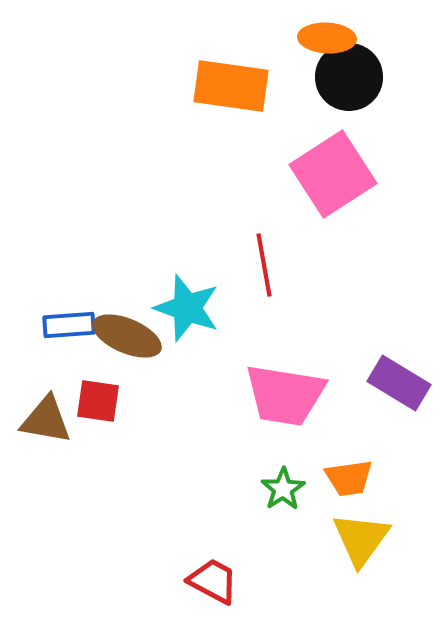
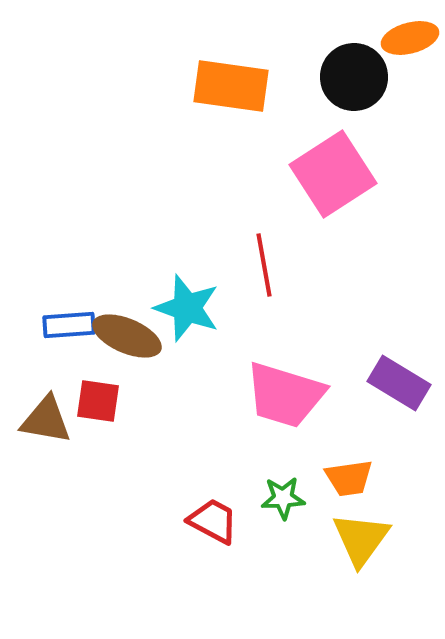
orange ellipse: moved 83 px right; rotated 18 degrees counterclockwise
black circle: moved 5 px right
pink trapezoid: rotated 8 degrees clockwise
green star: moved 9 px down; rotated 30 degrees clockwise
red trapezoid: moved 60 px up
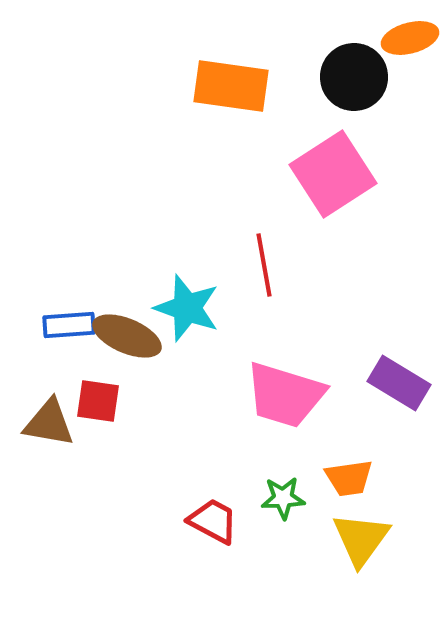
brown triangle: moved 3 px right, 3 px down
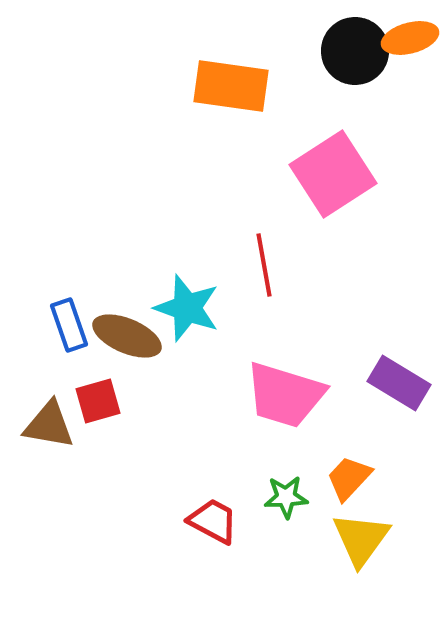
black circle: moved 1 px right, 26 px up
blue rectangle: rotated 75 degrees clockwise
red square: rotated 24 degrees counterclockwise
brown triangle: moved 2 px down
orange trapezoid: rotated 141 degrees clockwise
green star: moved 3 px right, 1 px up
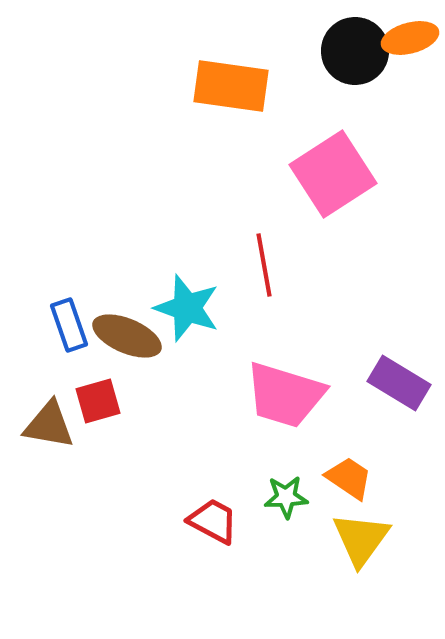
orange trapezoid: rotated 81 degrees clockwise
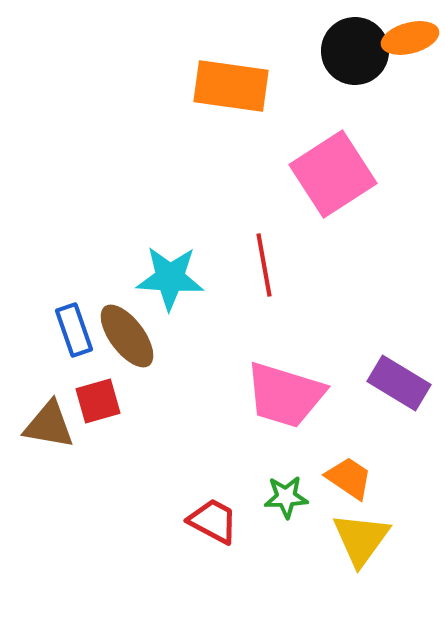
cyan star: moved 17 px left, 30 px up; rotated 16 degrees counterclockwise
blue rectangle: moved 5 px right, 5 px down
brown ellipse: rotated 30 degrees clockwise
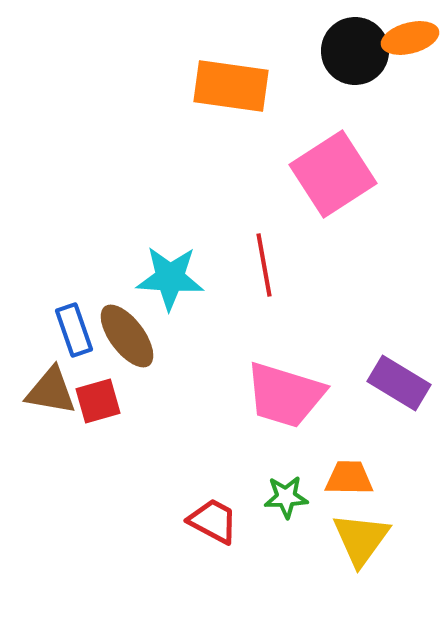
brown triangle: moved 2 px right, 34 px up
orange trapezoid: rotated 33 degrees counterclockwise
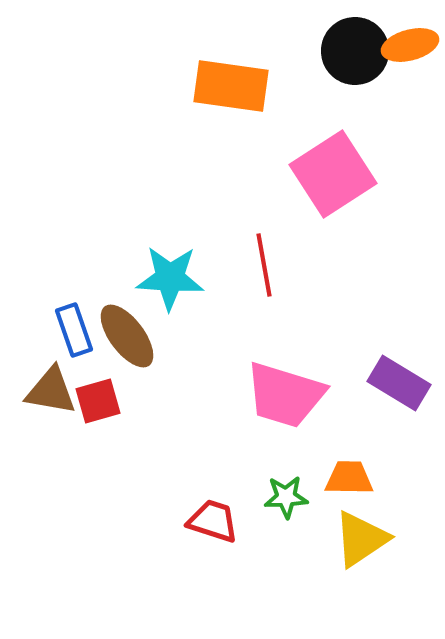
orange ellipse: moved 7 px down
red trapezoid: rotated 10 degrees counterclockwise
yellow triangle: rotated 20 degrees clockwise
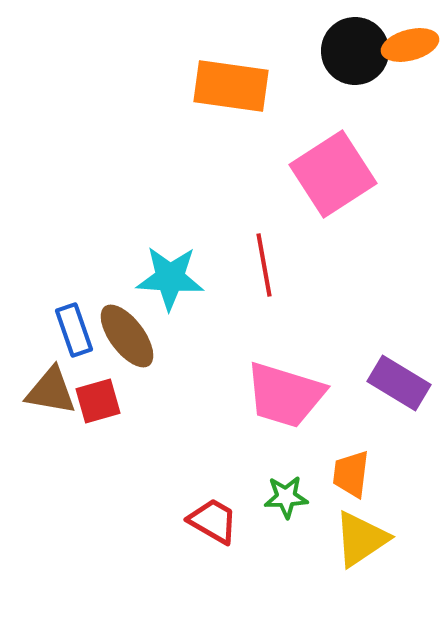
orange trapezoid: moved 2 px right, 4 px up; rotated 84 degrees counterclockwise
red trapezoid: rotated 12 degrees clockwise
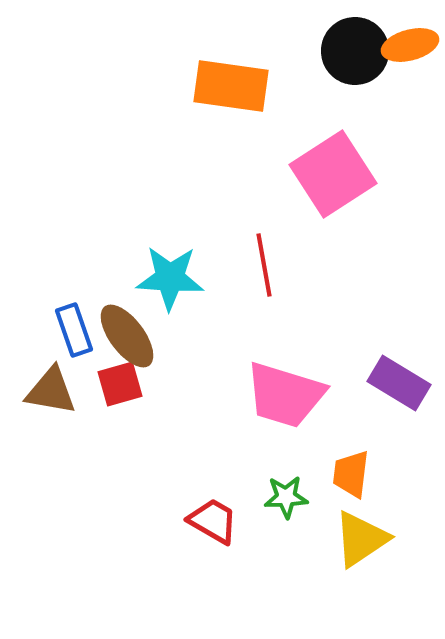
red square: moved 22 px right, 17 px up
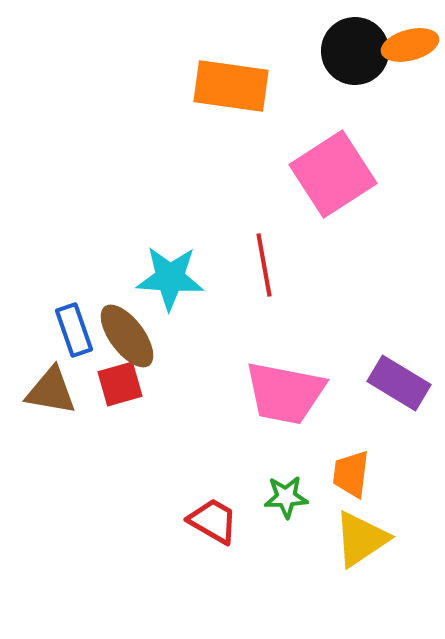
pink trapezoid: moved 2 px up; rotated 6 degrees counterclockwise
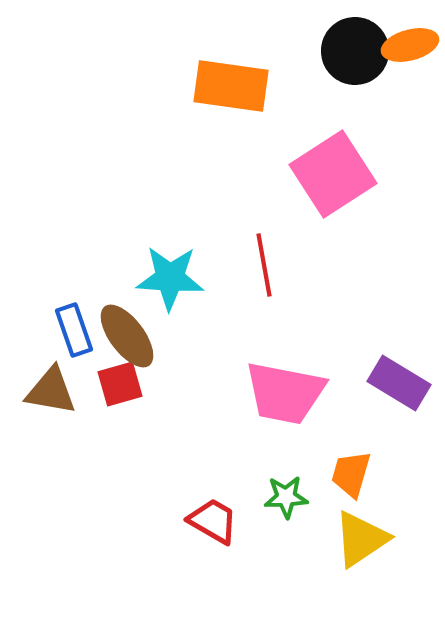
orange trapezoid: rotated 9 degrees clockwise
